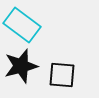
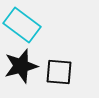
black square: moved 3 px left, 3 px up
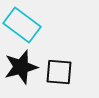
black star: moved 1 px down
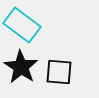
black star: rotated 24 degrees counterclockwise
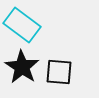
black star: moved 1 px right
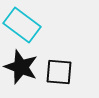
black star: moved 1 px left; rotated 12 degrees counterclockwise
